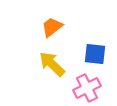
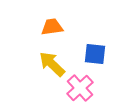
orange trapezoid: rotated 30 degrees clockwise
pink cross: moved 7 px left; rotated 16 degrees counterclockwise
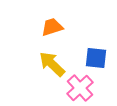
orange trapezoid: rotated 10 degrees counterclockwise
blue square: moved 1 px right, 4 px down
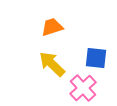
pink cross: moved 3 px right
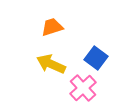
blue square: rotated 30 degrees clockwise
yellow arrow: moved 1 px left; rotated 20 degrees counterclockwise
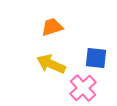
blue square: rotated 30 degrees counterclockwise
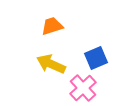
orange trapezoid: moved 1 px up
blue square: rotated 30 degrees counterclockwise
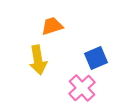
yellow arrow: moved 13 px left, 4 px up; rotated 124 degrees counterclockwise
pink cross: moved 1 px left
